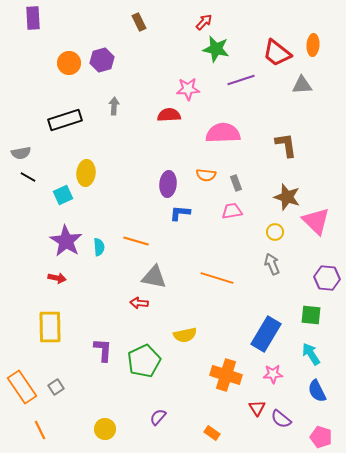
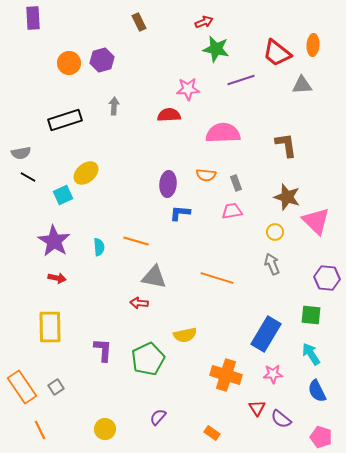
red arrow at (204, 22): rotated 24 degrees clockwise
yellow ellipse at (86, 173): rotated 45 degrees clockwise
purple star at (66, 241): moved 12 px left
green pentagon at (144, 361): moved 4 px right, 2 px up
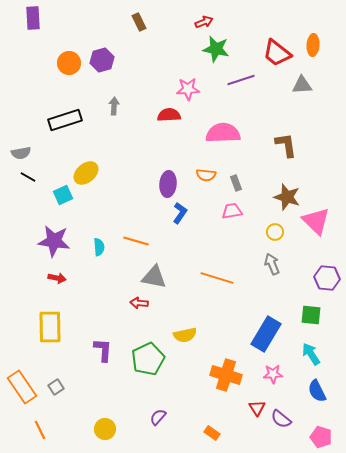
blue L-shape at (180, 213): rotated 120 degrees clockwise
purple star at (54, 241): rotated 24 degrees counterclockwise
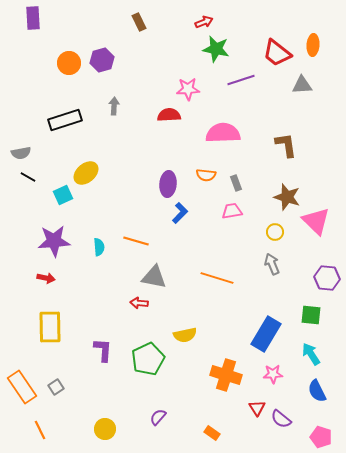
blue L-shape at (180, 213): rotated 10 degrees clockwise
purple star at (54, 241): rotated 12 degrees counterclockwise
red arrow at (57, 278): moved 11 px left
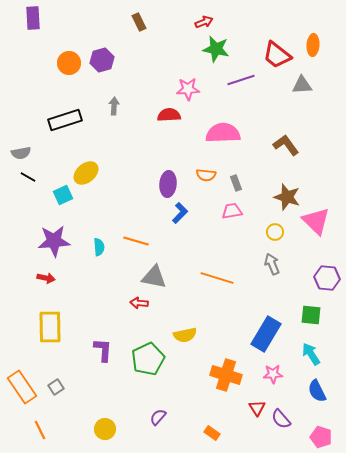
red trapezoid at (277, 53): moved 2 px down
brown L-shape at (286, 145): rotated 28 degrees counterclockwise
purple semicircle at (281, 419): rotated 10 degrees clockwise
